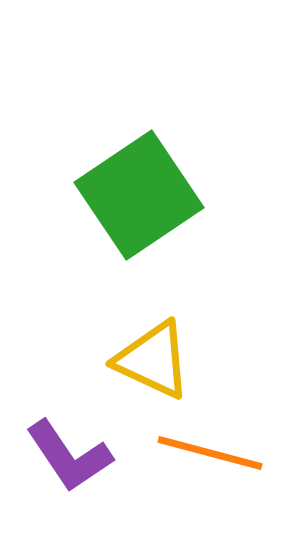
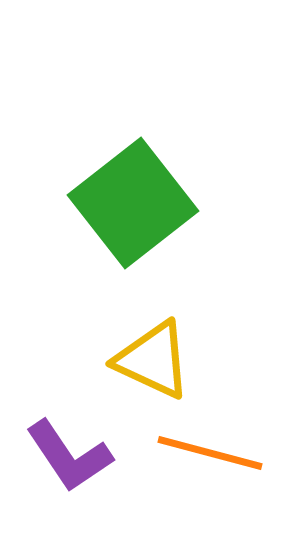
green square: moved 6 px left, 8 px down; rotated 4 degrees counterclockwise
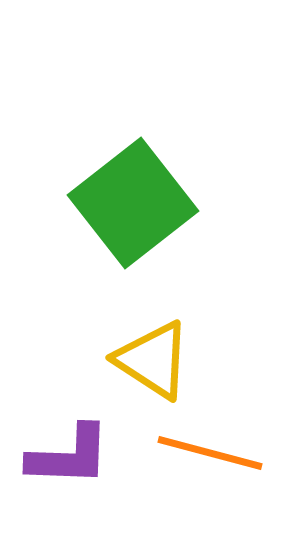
yellow triangle: rotated 8 degrees clockwise
purple L-shape: rotated 54 degrees counterclockwise
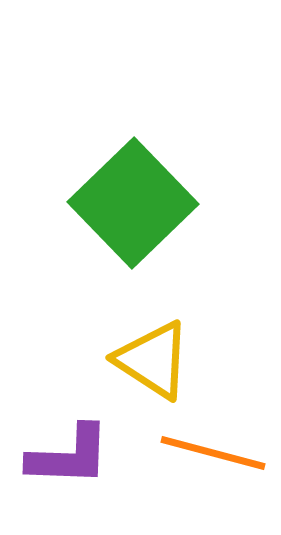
green square: rotated 6 degrees counterclockwise
orange line: moved 3 px right
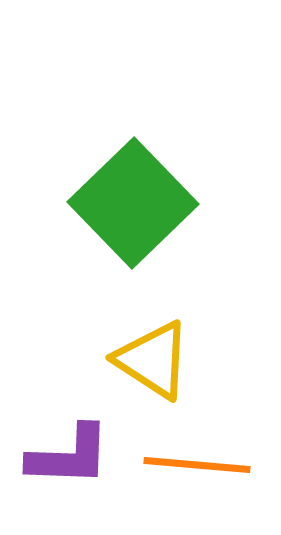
orange line: moved 16 px left, 12 px down; rotated 10 degrees counterclockwise
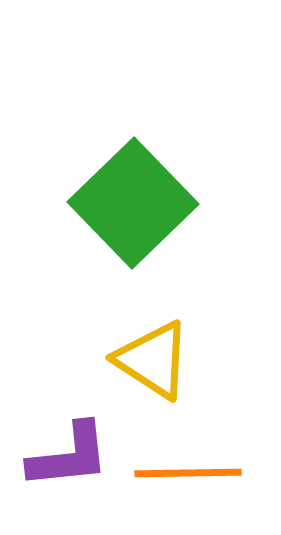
purple L-shape: rotated 8 degrees counterclockwise
orange line: moved 9 px left, 8 px down; rotated 6 degrees counterclockwise
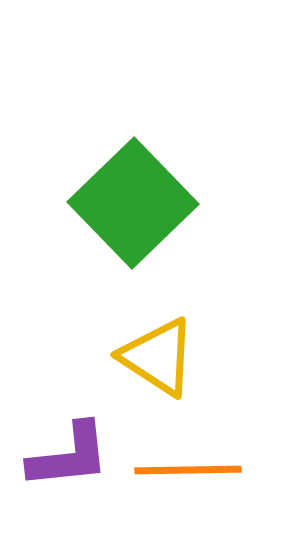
yellow triangle: moved 5 px right, 3 px up
orange line: moved 3 px up
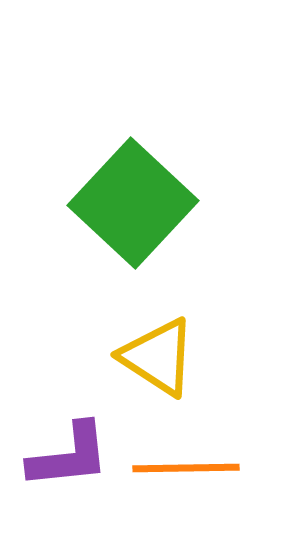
green square: rotated 3 degrees counterclockwise
orange line: moved 2 px left, 2 px up
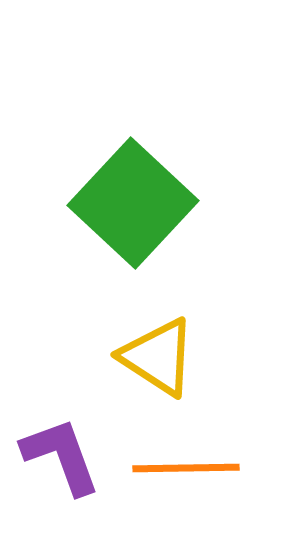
purple L-shape: moved 8 px left; rotated 104 degrees counterclockwise
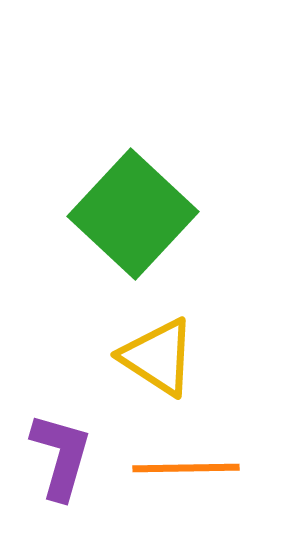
green square: moved 11 px down
purple L-shape: rotated 36 degrees clockwise
